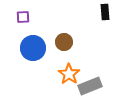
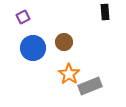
purple square: rotated 24 degrees counterclockwise
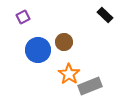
black rectangle: moved 3 px down; rotated 42 degrees counterclockwise
blue circle: moved 5 px right, 2 px down
